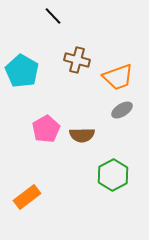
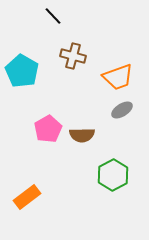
brown cross: moved 4 px left, 4 px up
pink pentagon: moved 2 px right
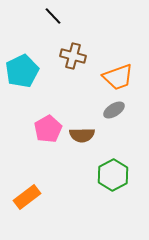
cyan pentagon: rotated 16 degrees clockwise
gray ellipse: moved 8 px left
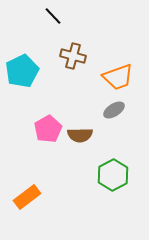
brown semicircle: moved 2 px left
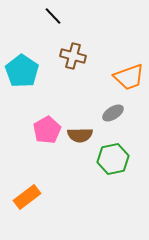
cyan pentagon: rotated 12 degrees counterclockwise
orange trapezoid: moved 11 px right
gray ellipse: moved 1 px left, 3 px down
pink pentagon: moved 1 px left, 1 px down
green hexagon: moved 16 px up; rotated 16 degrees clockwise
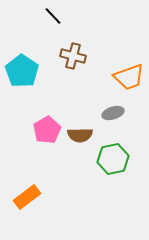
gray ellipse: rotated 15 degrees clockwise
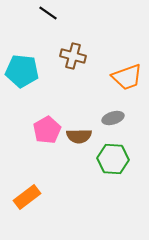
black line: moved 5 px left, 3 px up; rotated 12 degrees counterclockwise
cyan pentagon: rotated 28 degrees counterclockwise
orange trapezoid: moved 2 px left
gray ellipse: moved 5 px down
brown semicircle: moved 1 px left, 1 px down
green hexagon: rotated 16 degrees clockwise
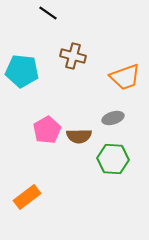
orange trapezoid: moved 2 px left
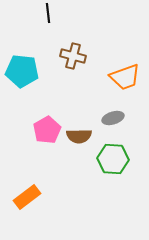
black line: rotated 48 degrees clockwise
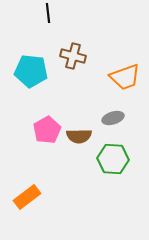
cyan pentagon: moved 9 px right
